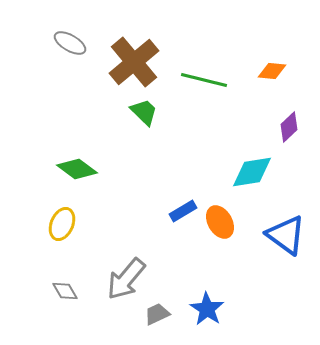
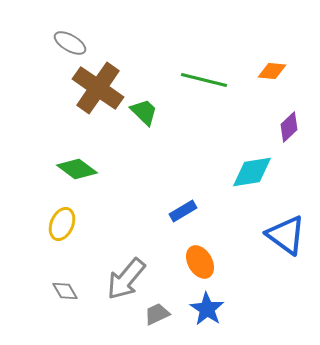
brown cross: moved 36 px left, 26 px down; rotated 15 degrees counterclockwise
orange ellipse: moved 20 px left, 40 px down
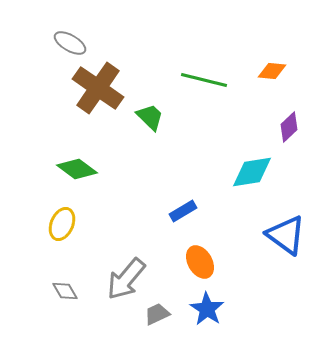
green trapezoid: moved 6 px right, 5 px down
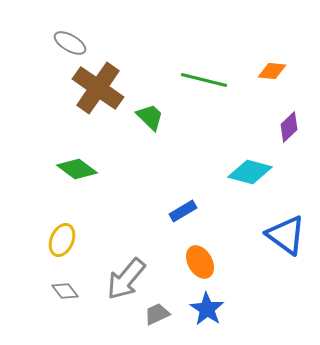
cyan diamond: moved 2 px left; rotated 24 degrees clockwise
yellow ellipse: moved 16 px down
gray diamond: rotated 8 degrees counterclockwise
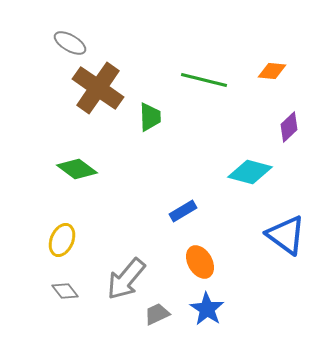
green trapezoid: rotated 44 degrees clockwise
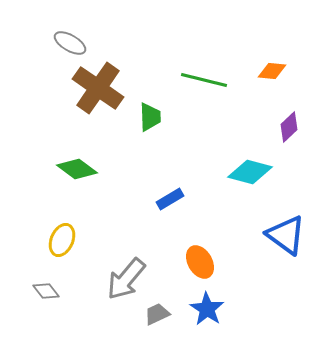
blue rectangle: moved 13 px left, 12 px up
gray diamond: moved 19 px left
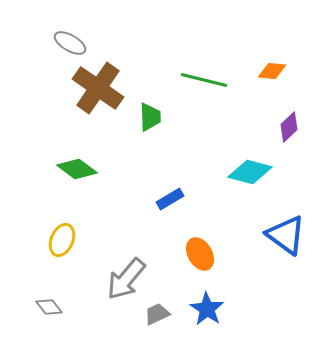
orange ellipse: moved 8 px up
gray diamond: moved 3 px right, 16 px down
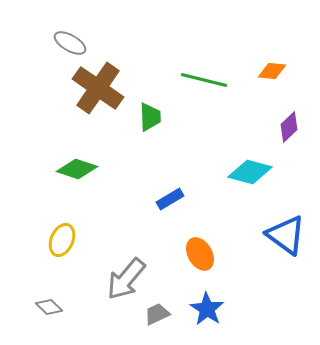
green diamond: rotated 18 degrees counterclockwise
gray diamond: rotated 8 degrees counterclockwise
